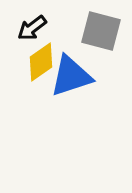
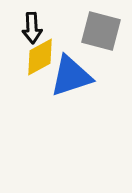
black arrow: rotated 56 degrees counterclockwise
yellow diamond: moved 1 px left, 5 px up; rotated 6 degrees clockwise
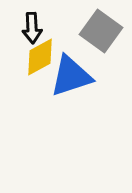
gray square: rotated 21 degrees clockwise
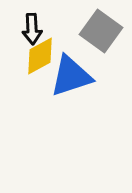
black arrow: moved 1 px down
yellow diamond: moved 1 px up
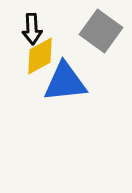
blue triangle: moved 6 px left, 6 px down; rotated 12 degrees clockwise
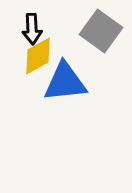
yellow diamond: moved 2 px left
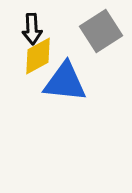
gray square: rotated 21 degrees clockwise
blue triangle: rotated 12 degrees clockwise
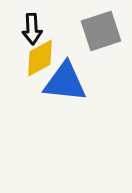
gray square: rotated 15 degrees clockwise
yellow diamond: moved 2 px right, 2 px down
